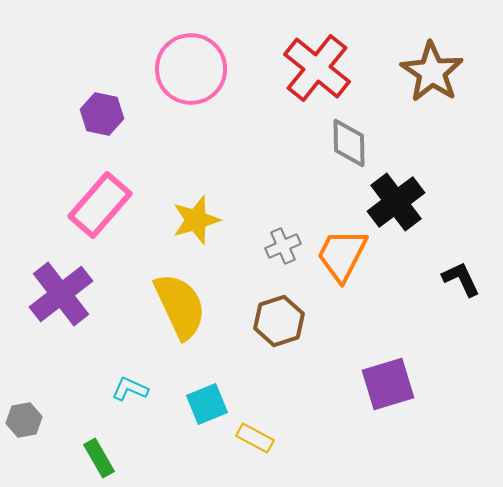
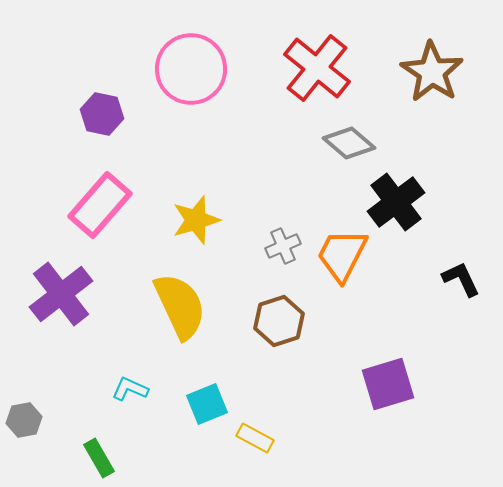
gray diamond: rotated 48 degrees counterclockwise
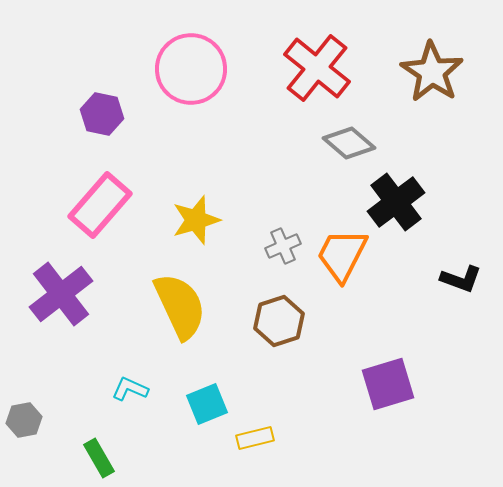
black L-shape: rotated 135 degrees clockwise
yellow rectangle: rotated 42 degrees counterclockwise
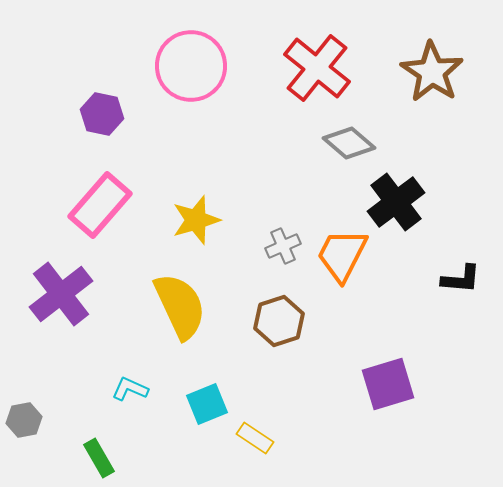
pink circle: moved 3 px up
black L-shape: rotated 15 degrees counterclockwise
yellow rectangle: rotated 48 degrees clockwise
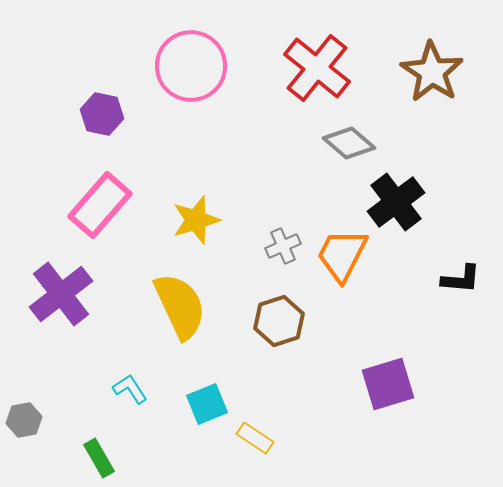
cyan L-shape: rotated 33 degrees clockwise
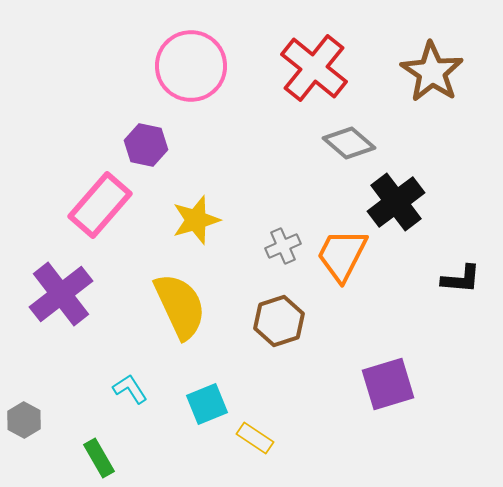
red cross: moved 3 px left
purple hexagon: moved 44 px right, 31 px down
gray hexagon: rotated 20 degrees counterclockwise
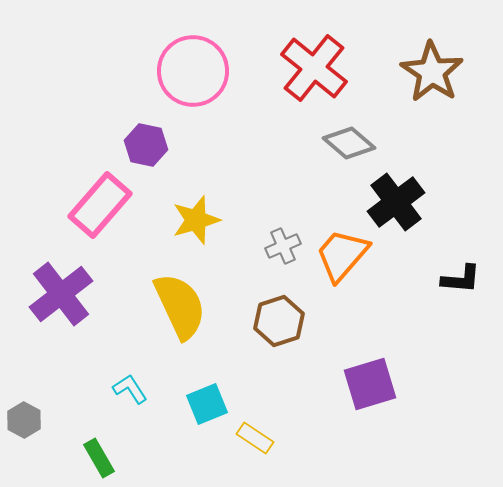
pink circle: moved 2 px right, 5 px down
orange trapezoid: rotated 14 degrees clockwise
purple square: moved 18 px left
